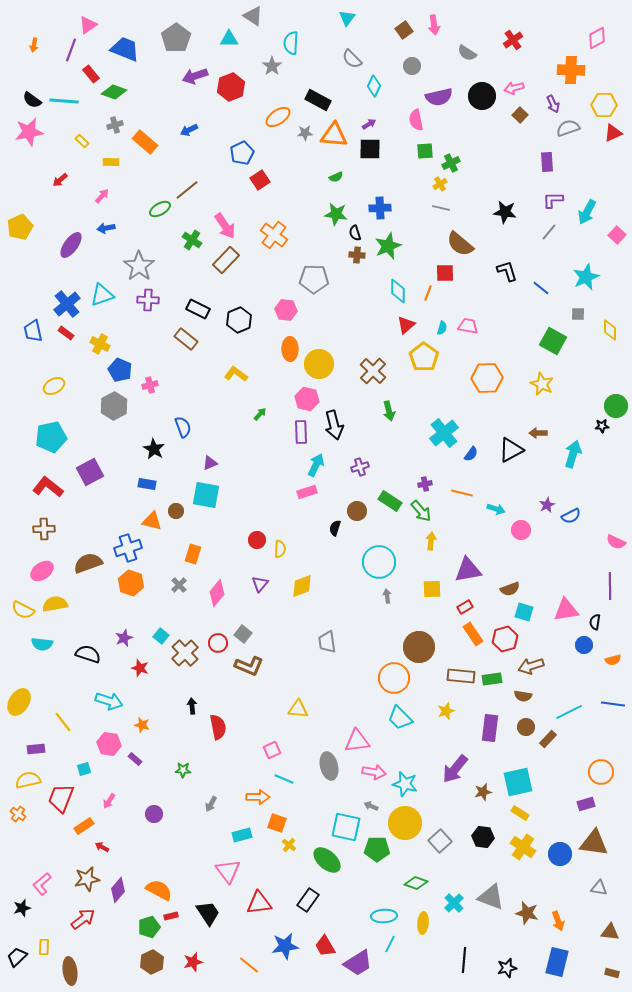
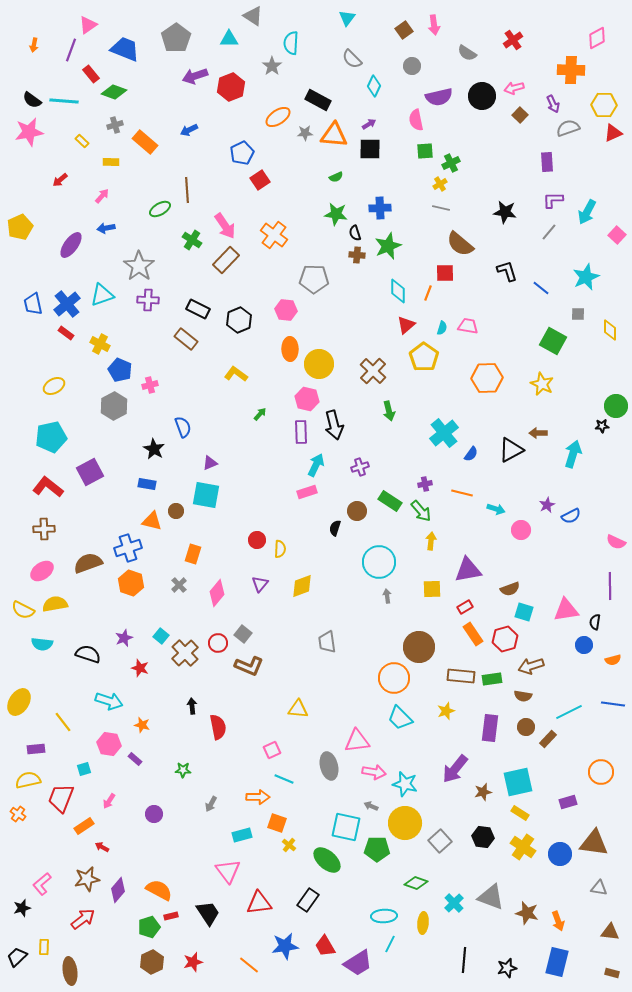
brown line at (187, 190): rotated 55 degrees counterclockwise
blue trapezoid at (33, 331): moved 27 px up
purple rectangle at (586, 804): moved 18 px left, 2 px up
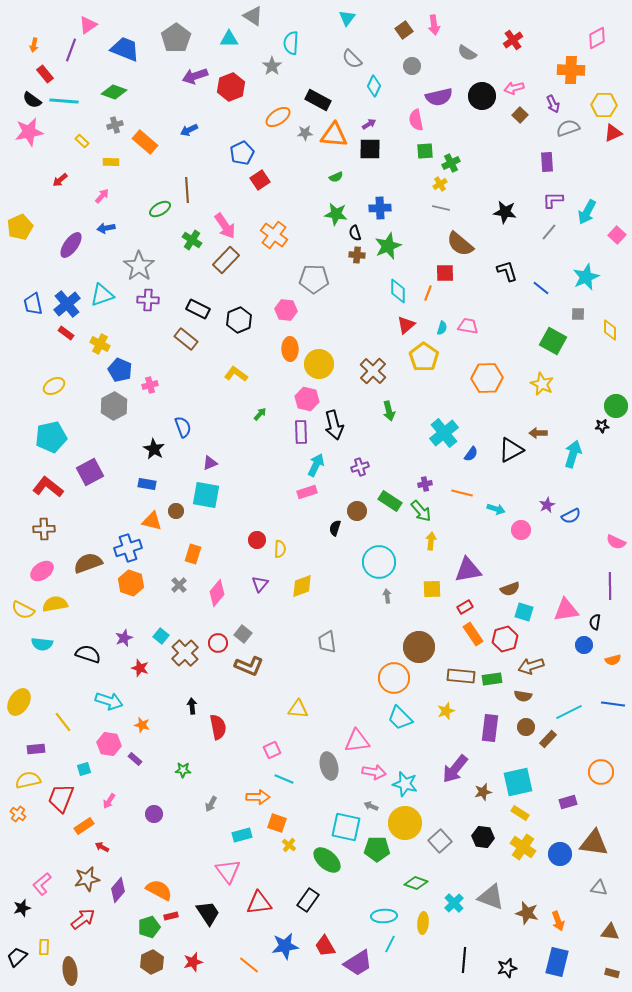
red rectangle at (91, 74): moved 46 px left
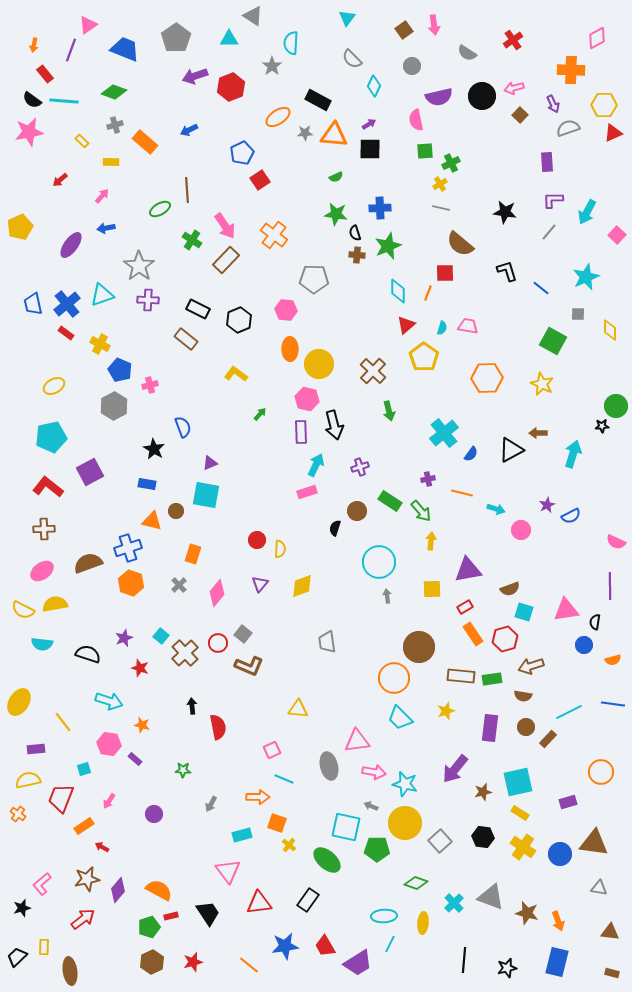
purple cross at (425, 484): moved 3 px right, 5 px up
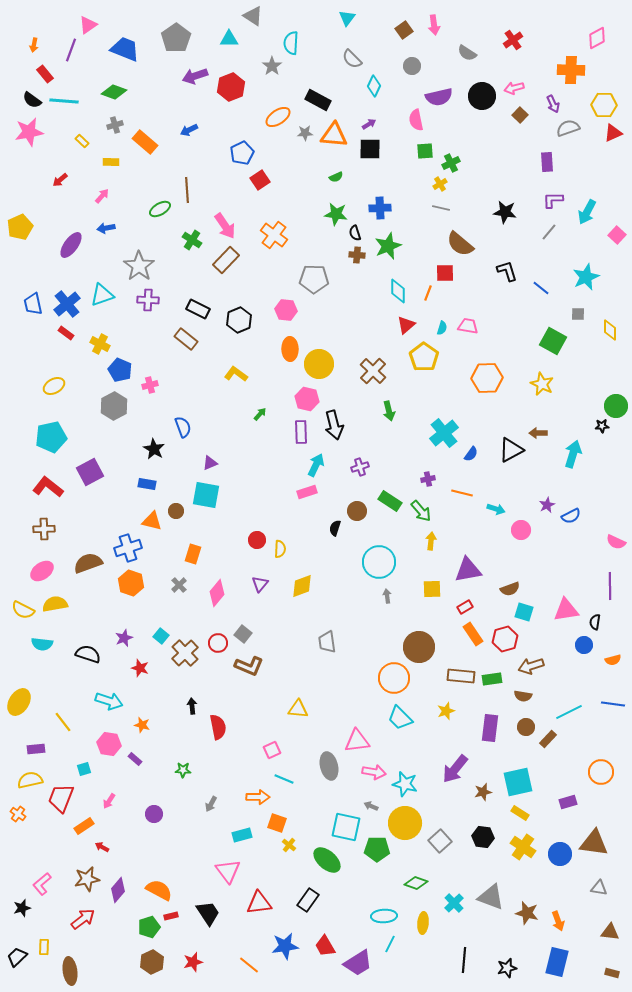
yellow semicircle at (28, 780): moved 2 px right
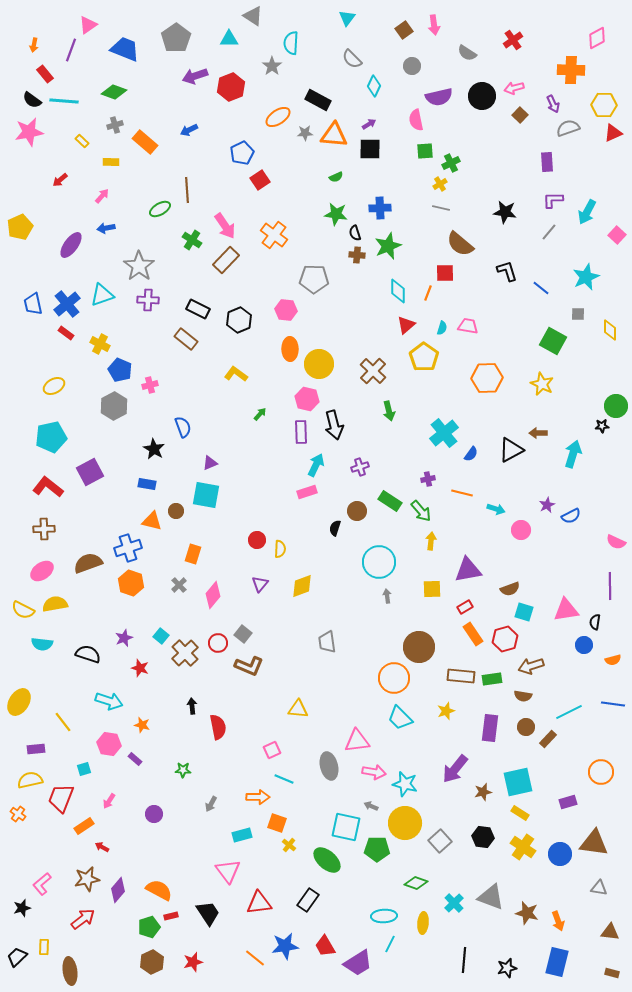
pink diamond at (217, 593): moved 4 px left, 2 px down
orange line at (249, 965): moved 6 px right, 7 px up
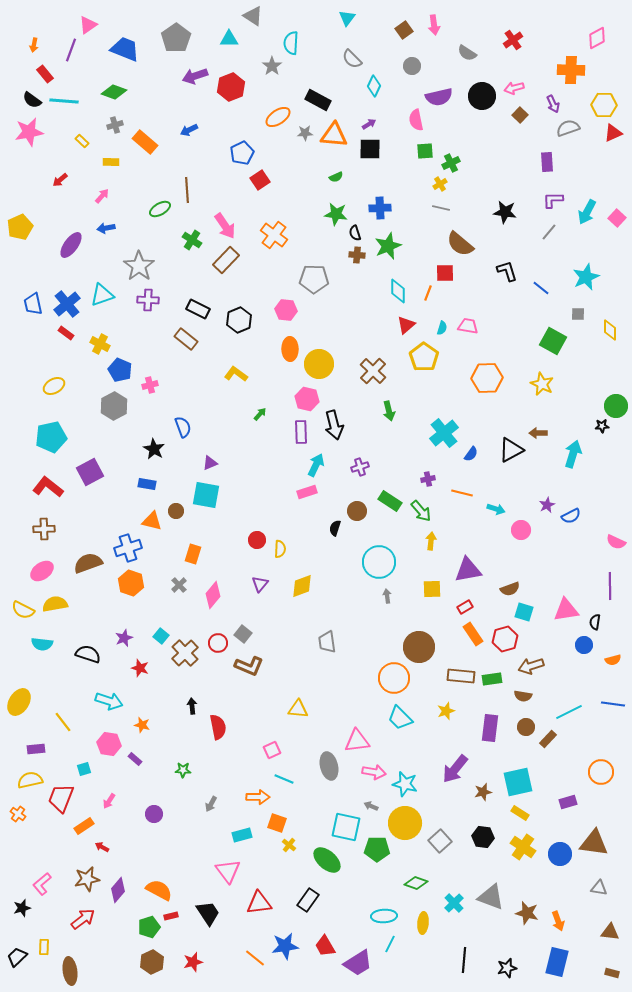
pink square at (617, 235): moved 17 px up
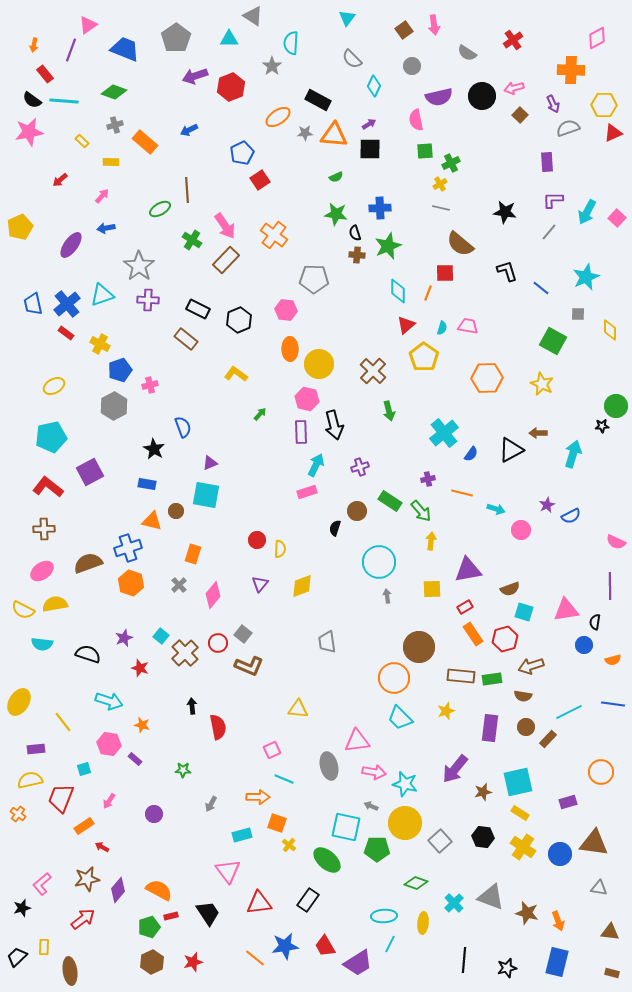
blue pentagon at (120, 370): rotated 30 degrees clockwise
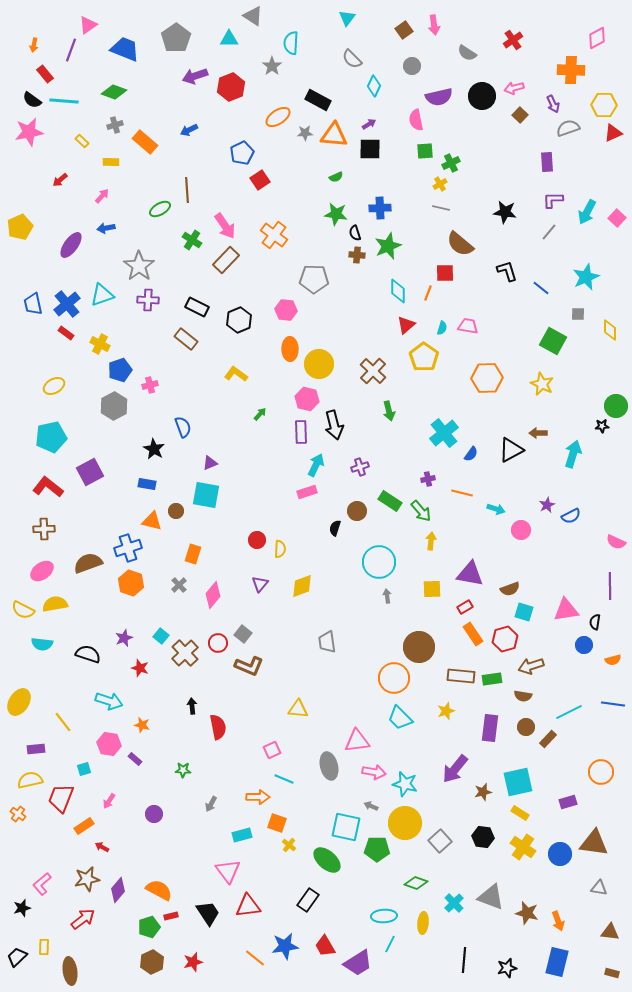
black rectangle at (198, 309): moved 1 px left, 2 px up
purple triangle at (468, 570): moved 2 px right, 4 px down; rotated 20 degrees clockwise
red triangle at (259, 903): moved 11 px left, 3 px down
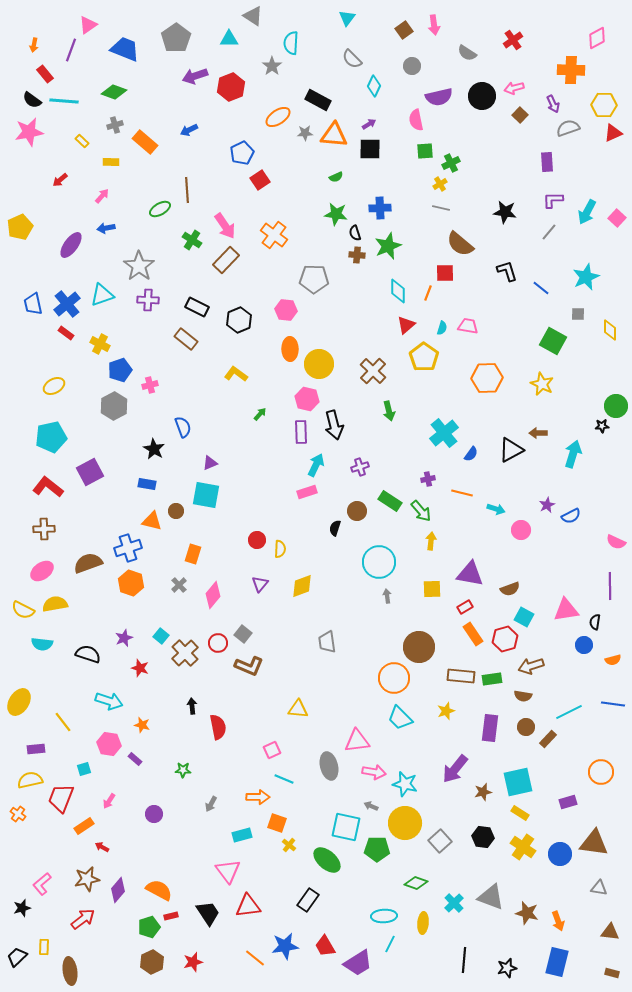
cyan square at (524, 612): moved 5 px down; rotated 12 degrees clockwise
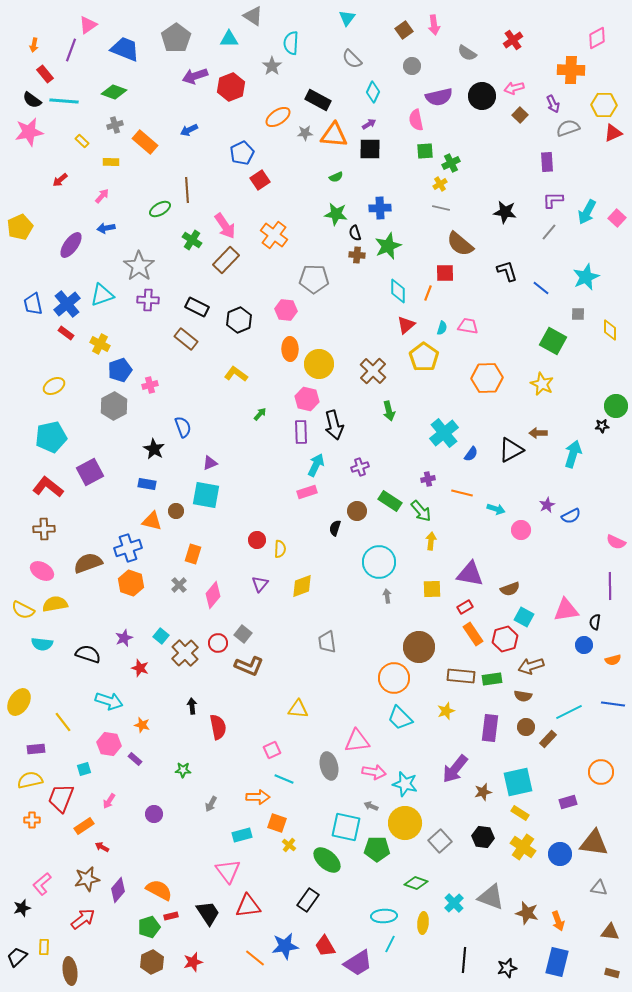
cyan diamond at (374, 86): moved 1 px left, 6 px down
pink ellipse at (42, 571): rotated 65 degrees clockwise
orange cross at (18, 814): moved 14 px right, 6 px down; rotated 35 degrees counterclockwise
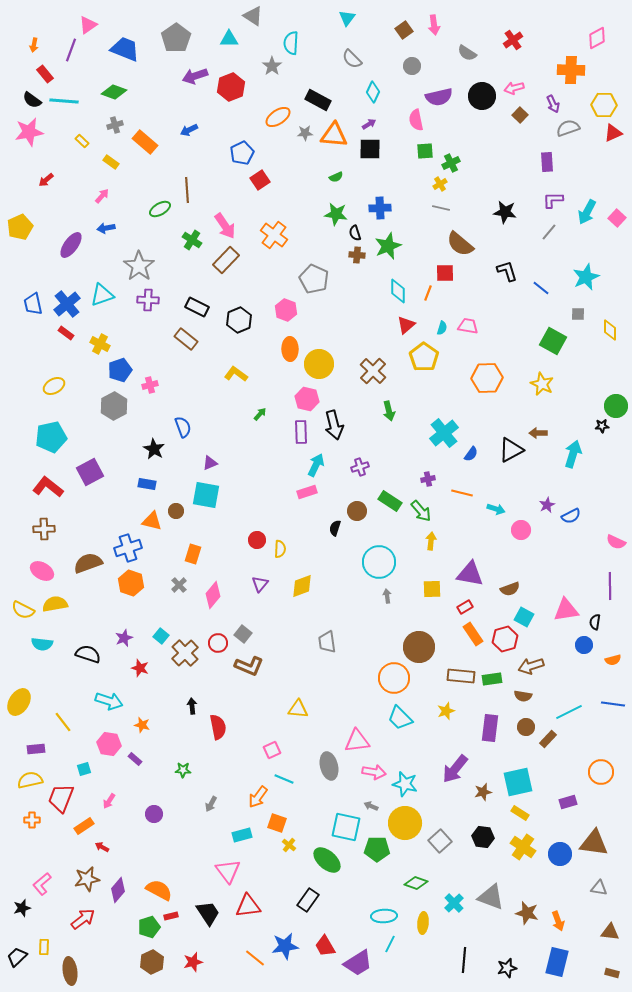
yellow rectangle at (111, 162): rotated 35 degrees clockwise
red arrow at (60, 180): moved 14 px left
gray pentagon at (314, 279): rotated 24 degrees clockwise
pink hexagon at (286, 310): rotated 15 degrees clockwise
orange arrow at (258, 797): rotated 125 degrees clockwise
